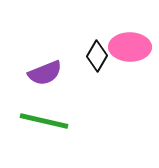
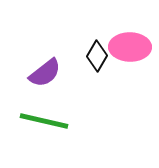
purple semicircle: rotated 16 degrees counterclockwise
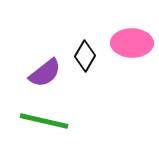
pink ellipse: moved 2 px right, 4 px up
black diamond: moved 12 px left
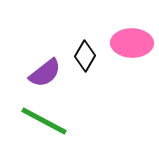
green line: rotated 15 degrees clockwise
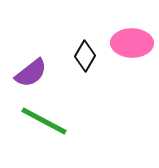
purple semicircle: moved 14 px left
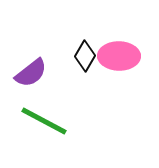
pink ellipse: moved 13 px left, 13 px down
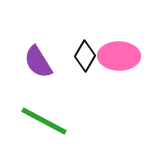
purple semicircle: moved 7 px right, 11 px up; rotated 96 degrees clockwise
